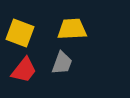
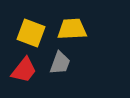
yellow square: moved 11 px right
gray trapezoid: moved 2 px left
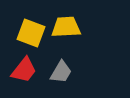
yellow trapezoid: moved 6 px left, 2 px up
gray trapezoid: moved 1 px right, 9 px down; rotated 10 degrees clockwise
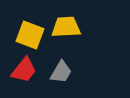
yellow square: moved 1 px left, 2 px down
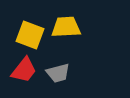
gray trapezoid: moved 3 px left, 1 px down; rotated 45 degrees clockwise
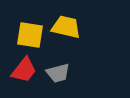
yellow trapezoid: rotated 16 degrees clockwise
yellow square: rotated 12 degrees counterclockwise
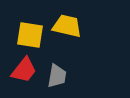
yellow trapezoid: moved 1 px right, 1 px up
gray trapezoid: moved 1 px left, 3 px down; rotated 65 degrees counterclockwise
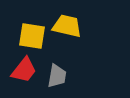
yellow square: moved 2 px right, 1 px down
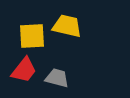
yellow square: rotated 12 degrees counterclockwise
gray trapezoid: moved 2 px down; rotated 85 degrees counterclockwise
